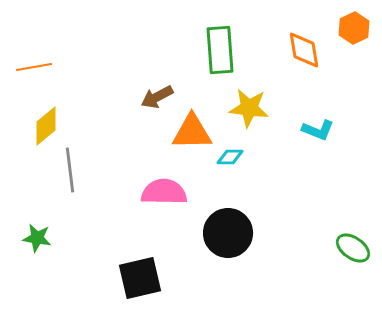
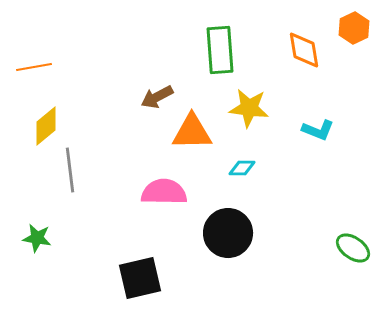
cyan diamond: moved 12 px right, 11 px down
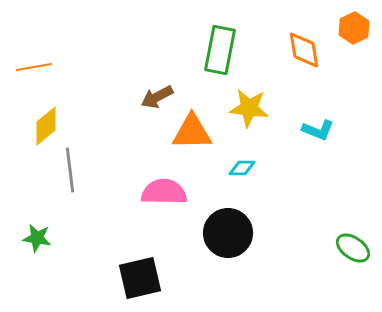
green rectangle: rotated 15 degrees clockwise
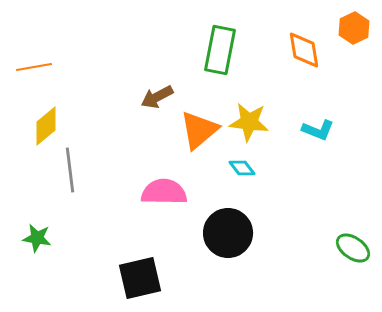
yellow star: moved 14 px down
orange triangle: moved 7 px right, 2 px up; rotated 39 degrees counterclockwise
cyan diamond: rotated 52 degrees clockwise
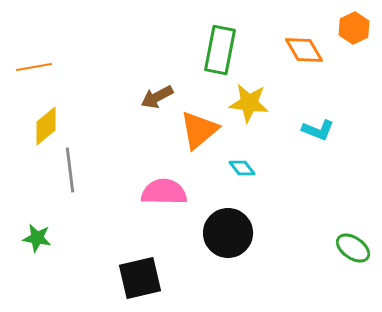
orange diamond: rotated 21 degrees counterclockwise
yellow star: moved 19 px up
